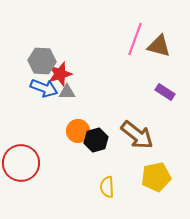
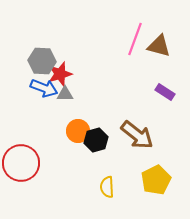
gray triangle: moved 2 px left, 2 px down
yellow pentagon: moved 3 px down; rotated 16 degrees counterclockwise
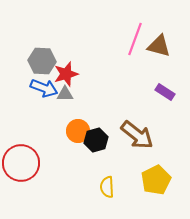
red star: moved 6 px right
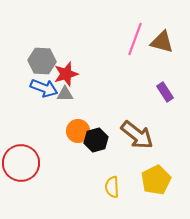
brown triangle: moved 3 px right, 4 px up
purple rectangle: rotated 24 degrees clockwise
yellow semicircle: moved 5 px right
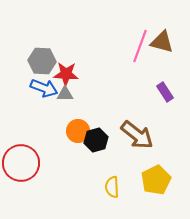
pink line: moved 5 px right, 7 px down
red star: rotated 20 degrees clockwise
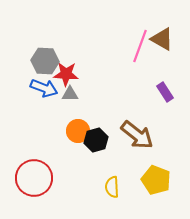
brown triangle: moved 3 px up; rotated 15 degrees clockwise
gray hexagon: moved 3 px right
gray triangle: moved 5 px right
red circle: moved 13 px right, 15 px down
yellow pentagon: rotated 24 degrees counterclockwise
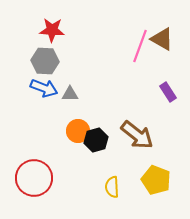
red star: moved 14 px left, 44 px up
purple rectangle: moved 3 px right
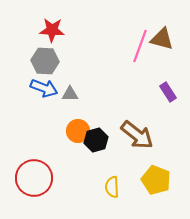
brown triangle: rotated 15 degrees counterclockwise
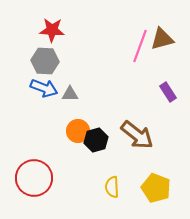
brown triangle: rotated 30 degrees counterclockwise
yellow pentagon: moved 8 px down
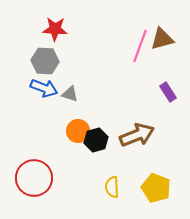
red star: moved 3 px right, 1 px up
gray triangle: rotated 18 degrees clockwise
brown arrow: rotated 60 degrees counterclockwise
